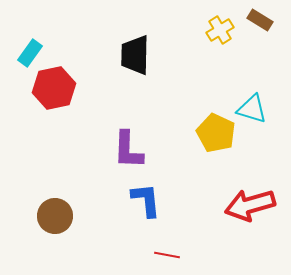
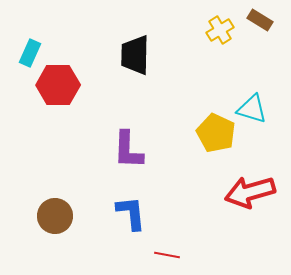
cyan rectangle: rotated 12 degrees counterclockwise
red hexagon: moved 4 px right, 3 px up; rotated 12 degrees clockwise
blue L-shape: moved 15 px left, 13 px down
red arrow: moved 13 px up
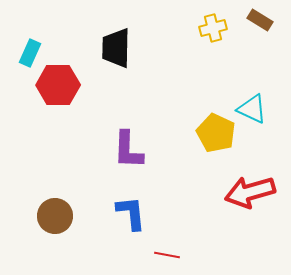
yellow cross: moved 7 px left, 2 px up; rotated 16 degrees clockwise
black trapezoid: moved 19 px left, 7 px up
cyan triangle: rotated 8 degrees clockwise
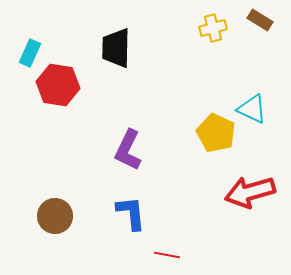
red hexagon: rotated 9 degrees clockwise
purple L-shape: rotated 24 degrees clockwise
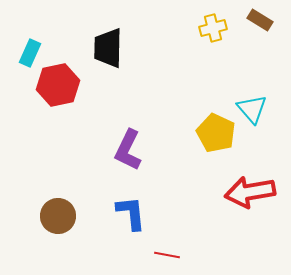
black trapezoid: moved 8 px left
red hexagon: rotated 21 degrees counterclockwise
cyan triangle: rotated 24 degrees clockwise
red arrow: rotated 6 degrees clockwise
brown circle: moved 3 px right
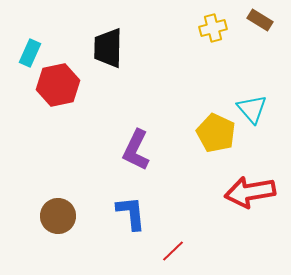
purple L-shape: moved 8 px right
red line: moved 6 px right, 4 px up; rotated 55 degrees counterclockwise
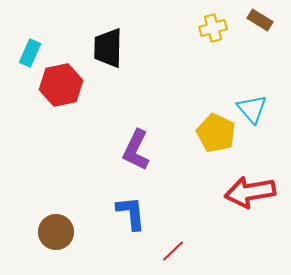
red hexagon: moved 3 px right
brown circle: moved 2 px left, 16 px down
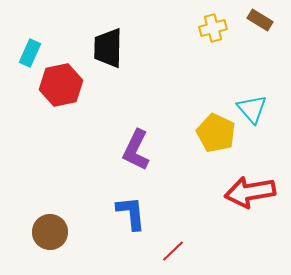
brown circle: moved 6 px left
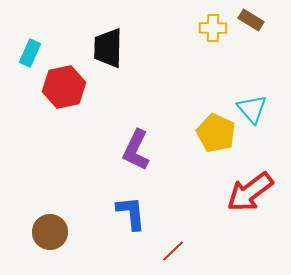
brown rectangle: moved 9 px left
yellow cross: rotated 16 degrees clockwise
red hexagon: moved 3 px right, 2 px down
red arrow: rotated 27 degrees counterclockwise
